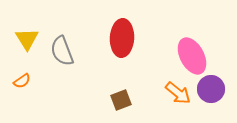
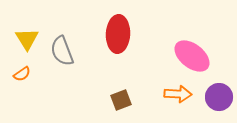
red ellipse: moved 4 px left, 4 px up
pink ellipse: rotated 24 degrees counterclockwise
orange semicircle: moved 7 px up
purple circle: moved 8 px right, 8 px down
orange arrow: moved 1 px down; rotated 36 degrees counterclockwise
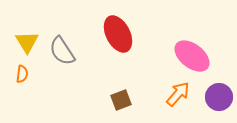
red ellipse: rotated 30 degrees counterclockwise
yellow triangle: moved 3 px down
gray semicircle: rotated 12 degrees counterclockwise
orange semicircle: rotated 48 degrees counterclockwise
orange arrow: rotated 52 degrees counterclockwise
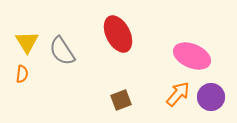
pink ellipse: rotated 15 degrees counterclockwise
purple circle: moved 8 px left
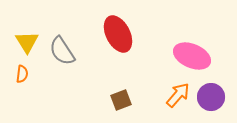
orange arrow: moved 1 px down
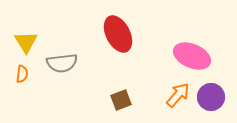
yellow triangle: moved 1 px left
gray semicircle: moved 12 px down; rotated 64 degrees counterclockwise
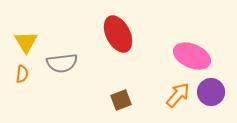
purple circle: moved 5 px up
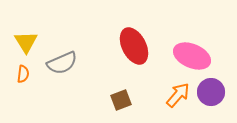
red ellipse: moved 16 px right, 12 px down
gray semicircle: rotated 16 degrees counterclockwise
orange semicircle: moved 1 px right
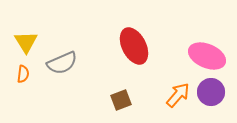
pink ellipse: moved 15 px right
